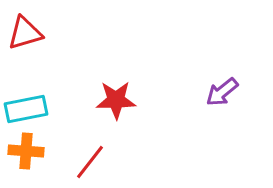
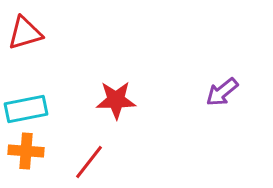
red line: moved 1 px left
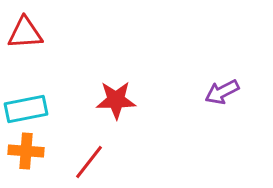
red triangle: rotated 12 degrees clockwise
purple arrow: rotated 12 degrees clockwise
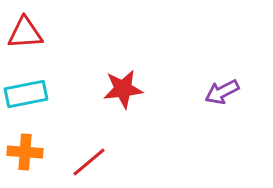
red star: moved 7 px right, 11 px up; rotated 6 degrees counterclockwise
cyan rectangle: moved 15 px up
orange cross: moved 1 px left, 1 px down
red line: rotated 12 degrees clockwise
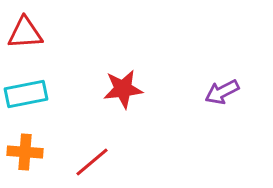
red line: moved 3 px right
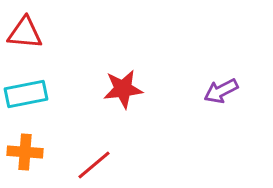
red triangle: rotated 9 degrees clockwise
purple arrow: moved 1 px left, 1 px up
red line: moved 2 px right, 3 px down
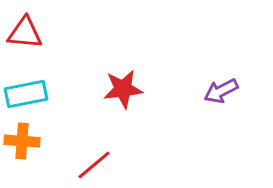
orange cross: moved 3 px left, 11 px up
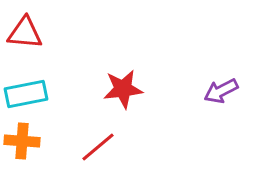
red line: moved 4 px right, 18 px up
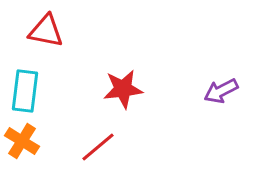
red triangle: moved 21 px right, 2 px up; rotated 6 degrees clockwise
cyan rectangle: moved 1 px left, 3 px up; rotated 72 degrees counterclockwise
orange cross: rotated 28 degrees clockwise
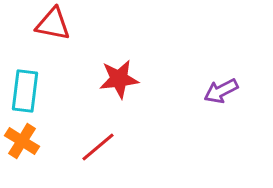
red triangle: moved 7 px right, 7 px up
red star: moved 4 px left, 10 px up
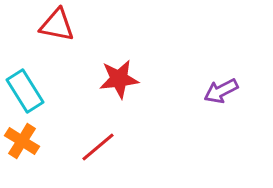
red triangle: moved 4 px right, 1 px down
cyan rectangle: rotated 39 degrees counterclockwise
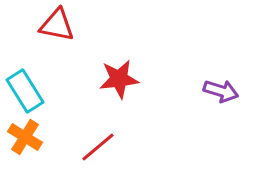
purple arrow: rotated 136 degrees counterclockwise
orange cross: moved 3 px right, 4 px up
